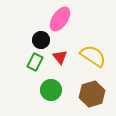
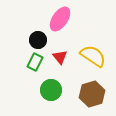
black circle: moved 3 px left
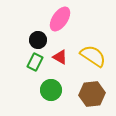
red triangle: rotated 21 degrees counterclockwise
brown hexagon: rotated 10 degrees clockwise
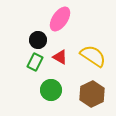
brown hexagon: rotated 20 degrees counterclockwise
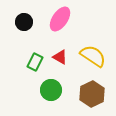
black circle: moved 14 px left, 18 px up
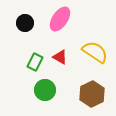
black circle: moved 1 px right, 1 px down
yellow semicircle: moved 2 px right, 4 px up
green circle: moved 6 px left
